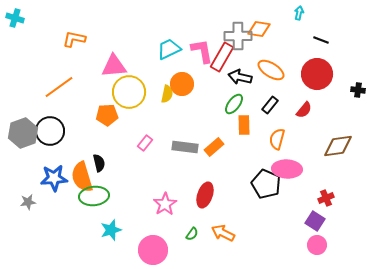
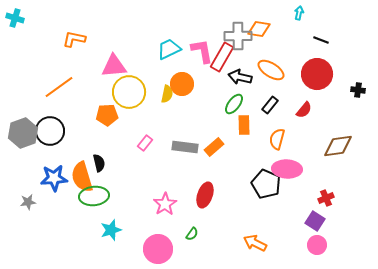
orange arrow at (223, 233): moved 32 px right, 10 px down
pink circle at (153, 250): moved 5 px right, 1 px up
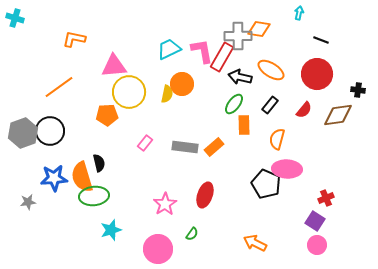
brown diamond at (338, 146): moved 31 px up
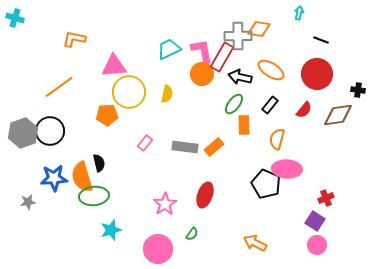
orange circle at (182, 84): moved 20 px right, 10 px up
